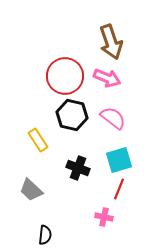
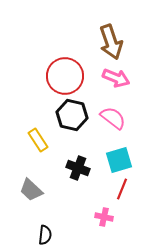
pink arrow: moved 9 px right
red line: moved 3 px right
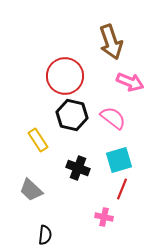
pink arrow: moved 14 px right, 4 px down
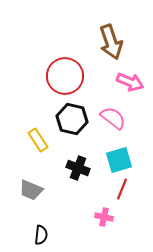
black hexagon: moved 4 px down
gray trapezoid: rotated 20 degrees counterclockwise
black semicircle: moved 4 px left
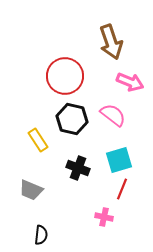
pink semicircle: moved 3 px up
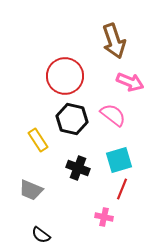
brown arrow: moved 3 px right, 1 px up
black semicircle: rotated 120 degrees clockwise
